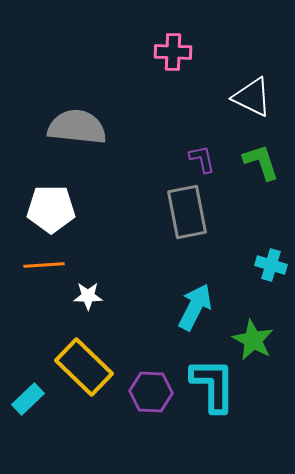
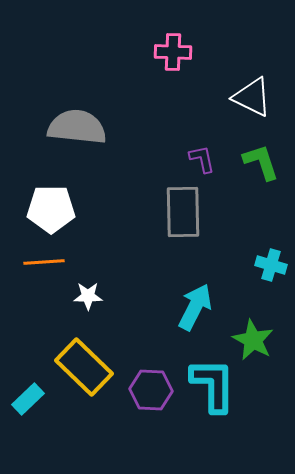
gray rectangle: moved 4 px left; rotated 10 degrees clockwise
orange line: moved 3 px up
purple hexagon: moved 2 px up
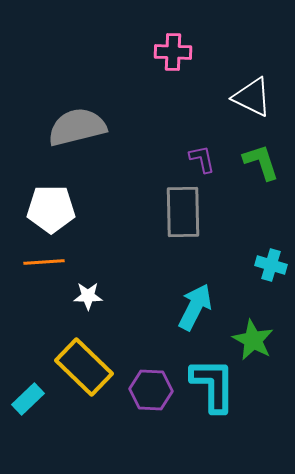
gray semicircle: rotated 20 degrees counterclockwise
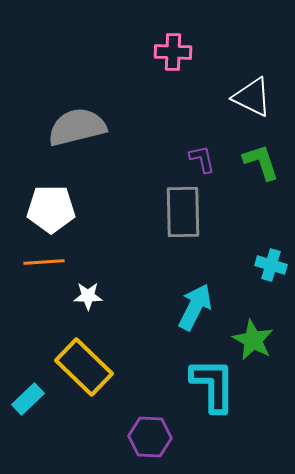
purple hexagon: moved 1 px left, 47 px down
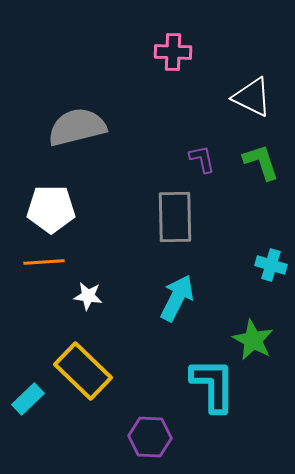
gray rectangle: moved 8 px left, 5 px down
white star: rotated 8 degrees clockwise
cyan arrow: moved 18 px left, 9 px up
yellow rectangle: moved 1 px left, 4 px down
